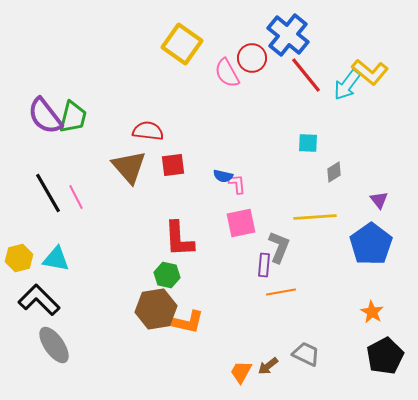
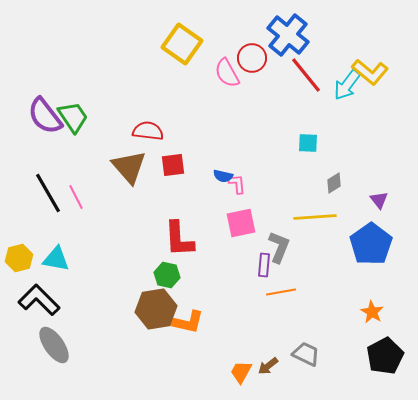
green trapezoid: rotated 48 degrees counterclockwise
gray diamond: moved 11 px down
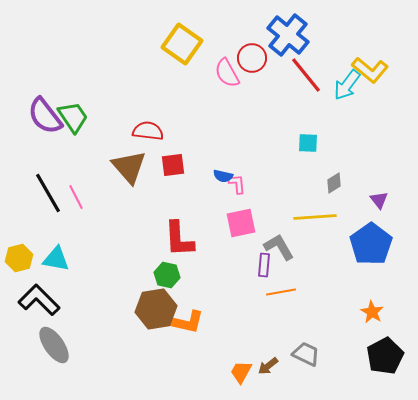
yellow L-shape: moved 2 px up
gray L-shape: rotated 52 degrees counterclockwise
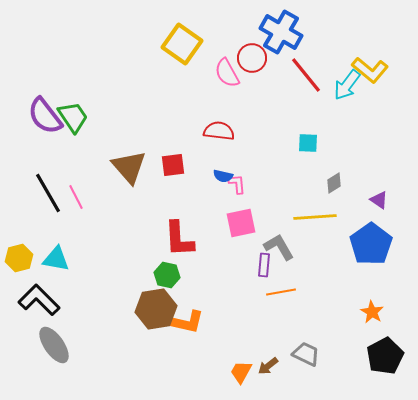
blue cross: moved 7 px left, 3 px up; rotated 9 degrees counterclockwise
red semicircle: moved 71 px right
purple triangle: rotated 18 degrees counterclockwise
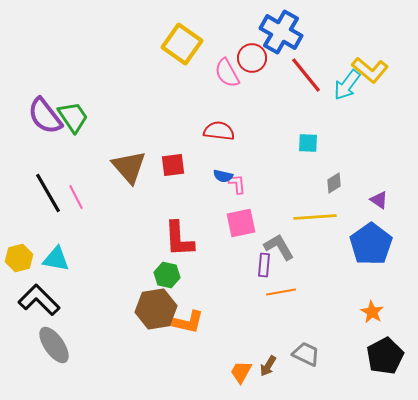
brown arrow: rotated 20 degrees counterclockwise
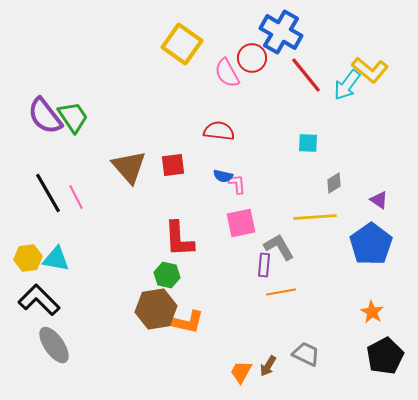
yellow hexagon: moved 9 px right; rotated 8 degrees clockwise
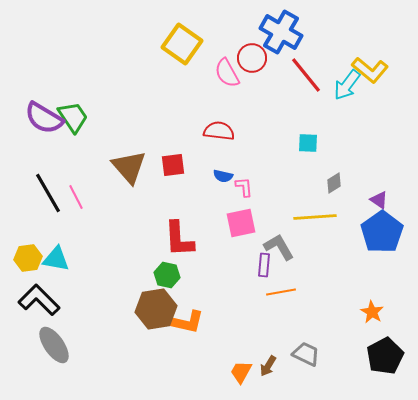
purple semicircle: moved 1 px left, 2 px down; rotated 21 degrees counterclockwise
pink L-shape: moved 7 px right, 3 px down
blue pentagon: moved 11 px right, 12 px up
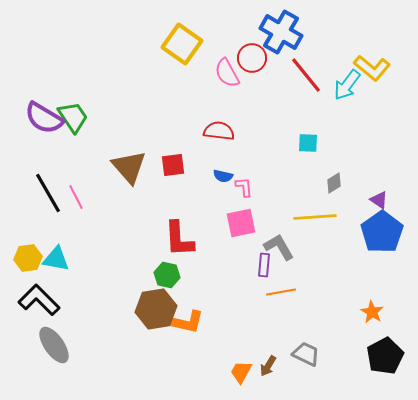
yellow L-shape: moved 2 px right, 2 px up
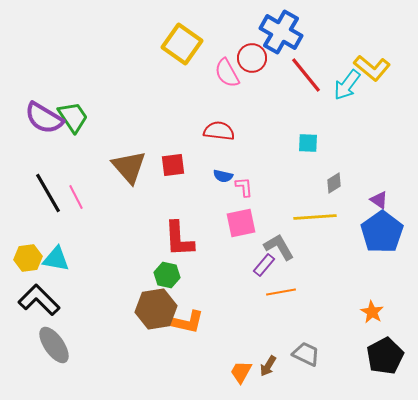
purple rectangle: rotated 35 degrees clockwise
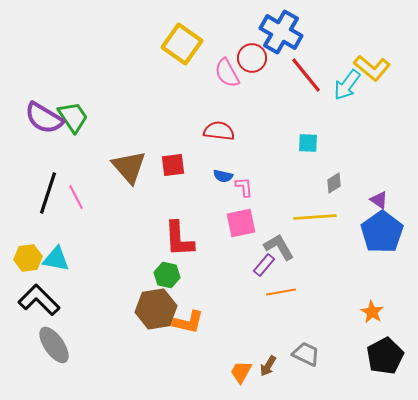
black line: rotated 48 degrees clockwise
